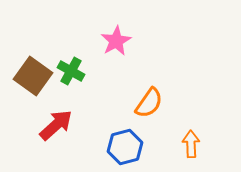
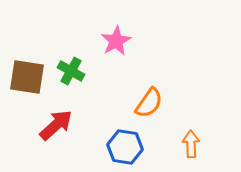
brown square: moved 6 px left, 1 px down; rotated 27 degrees counterclockwise
blue hexagon: rotated 24 degrees clockwise
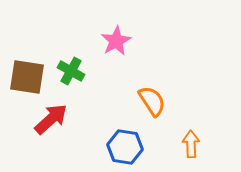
orange semicircle: moved 3 px right, 2 px up; rotated 68 degrees counterclockwise
red arrow: moved 5 px left, 6 px up
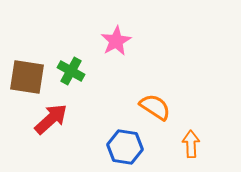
orange semicircle: moved 3 px right, 6 px down; rotated 24 degrees counterclockwise
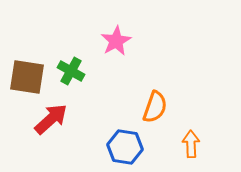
orange semicircle: rotated 76 degrees clockwise
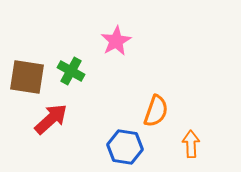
orange semicircle: moved 1 px right, 4 px down
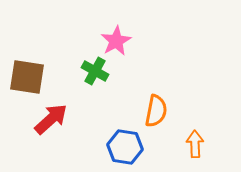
green cross: moved 24 px right
orange semicircle: rotated 8 degrees counterclockwise
orange arrow: moved 4 px right
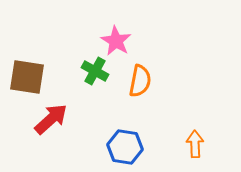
pink star: rotated 12 degrees counterclockwise
orange semicircle: moved 16 px left, 30 px up
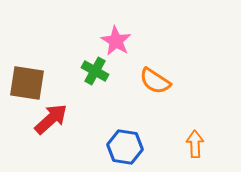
brown square: moved 6 px down
orange semicircle: moved 15 px right; rotated 112 degrees clockwise
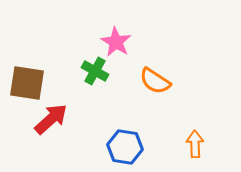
pink star: moved 1 px down
